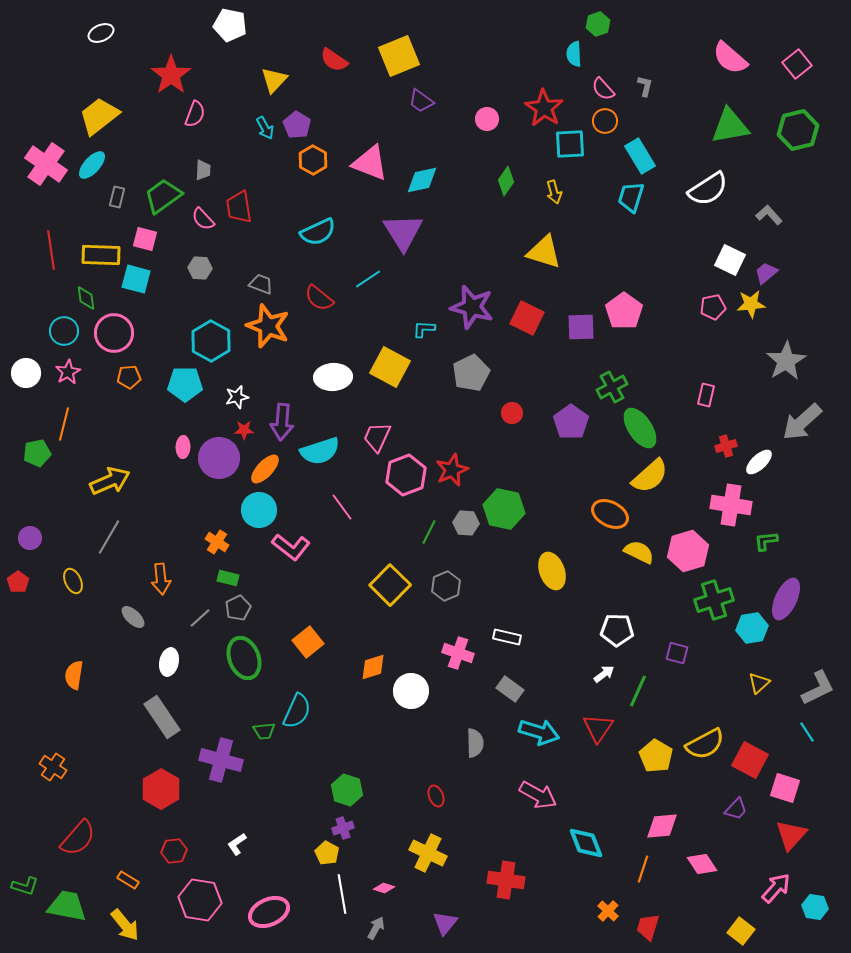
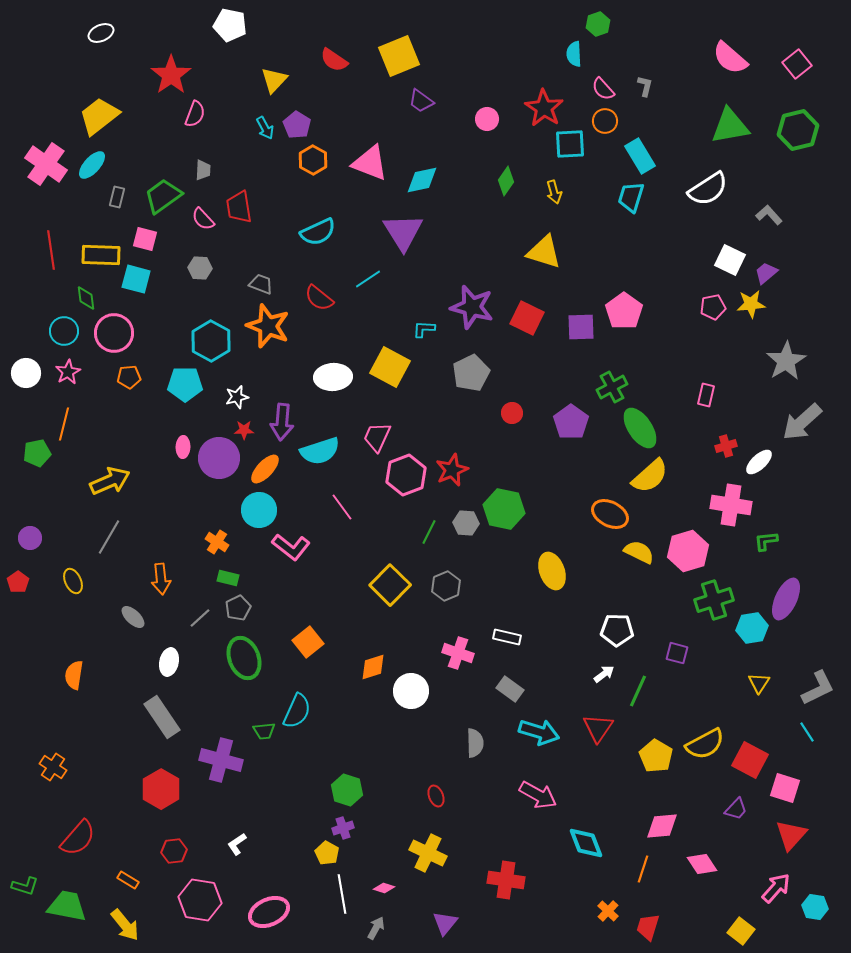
yellow triangle at (759, 683): rotated 15 degrees counterclockwise
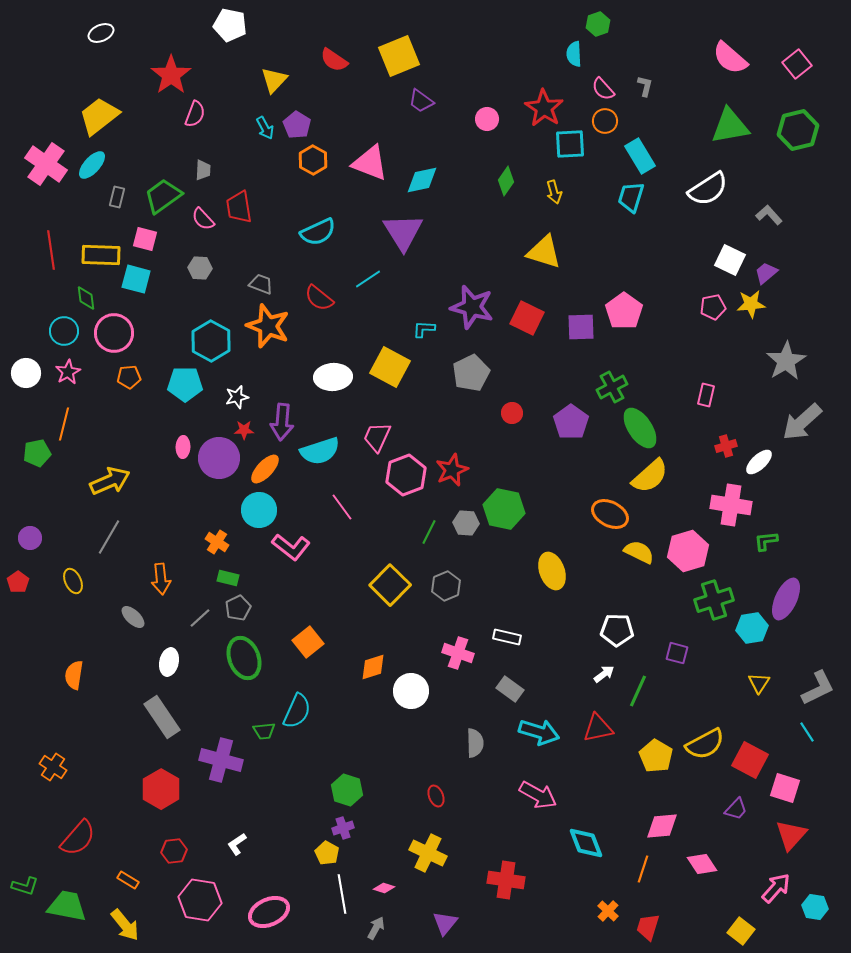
red triangle at (598, 728): rotated 44 degrees clockwise
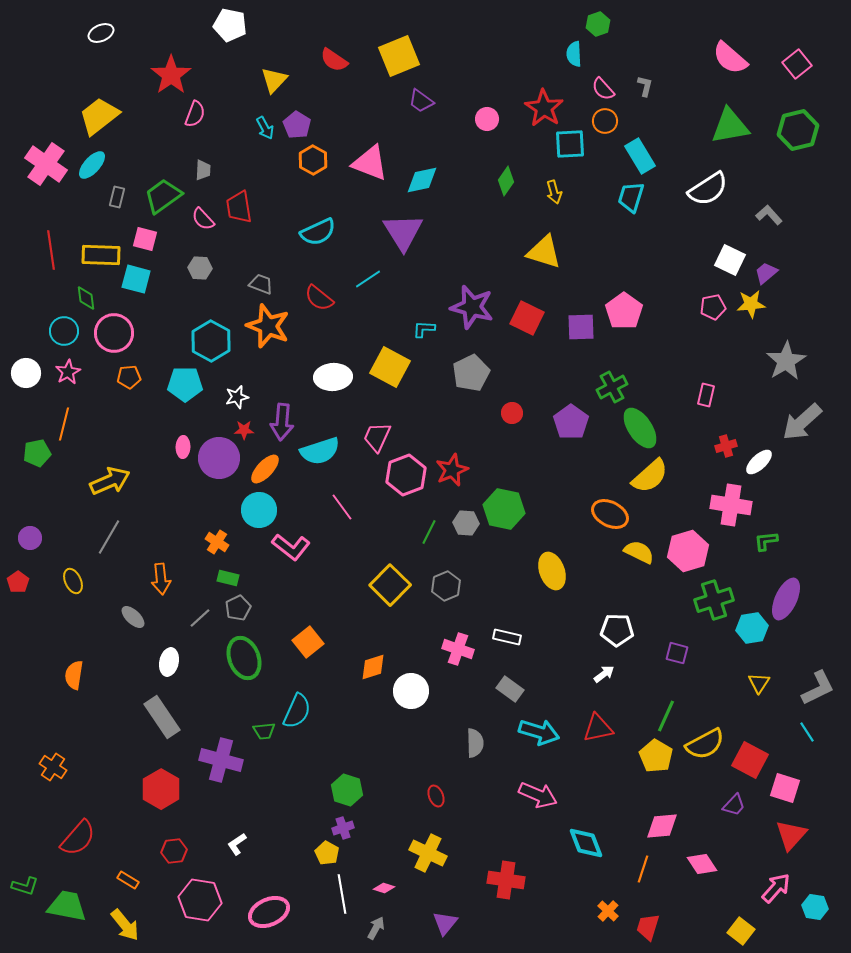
pink cross at (458, 653): moved 4 px up
green line at (638, 691): moved 28 px right, 25 px down
pink arrow at (538, 795): rotated 6 degrees counterclockwise
purple trapezoid at (736, 809): moved 2 px left, 4 px up
